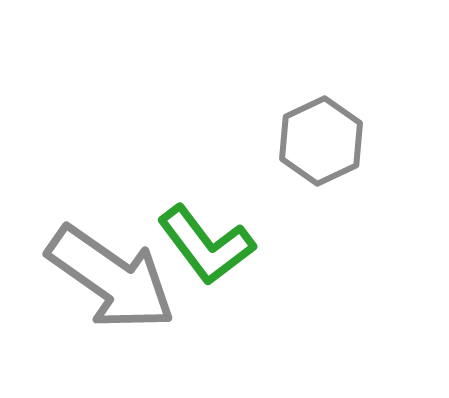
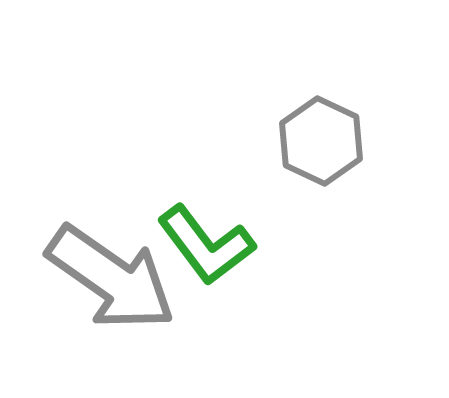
gray hexagon: rotated 10 degrees counterclockwise
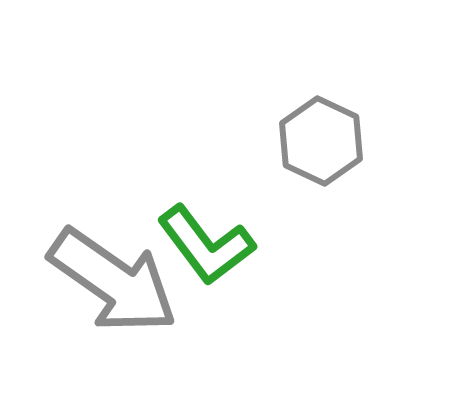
gray arrow: moved 2 px right, 3 px down
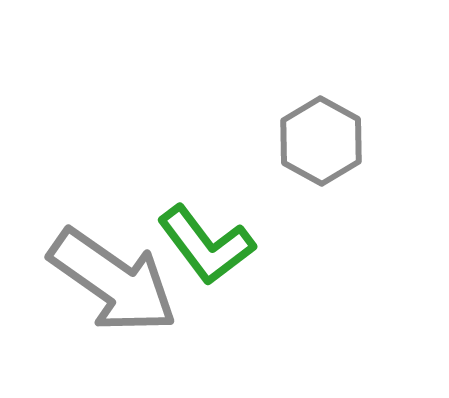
gray hexagon: rotated 4 degrees clockwise
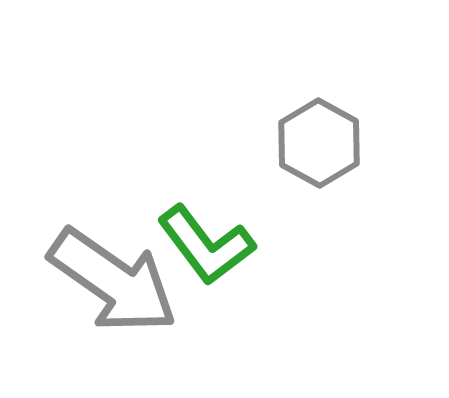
gray hexagon: moved 2 px left, 2 px down
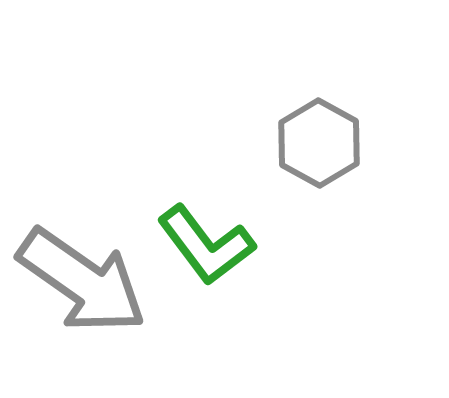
gray arrow: moved 31 px left
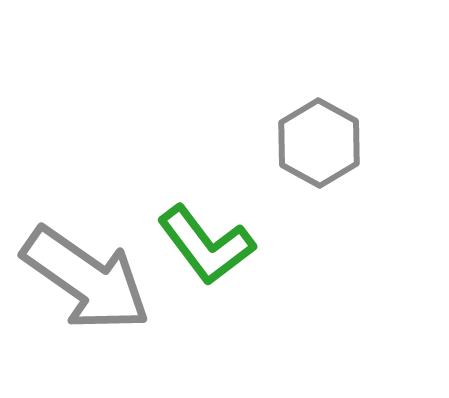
gray arrow: moved 4 px right, 2 px up
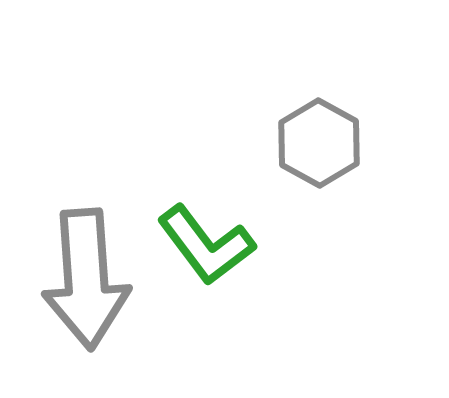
gray arrow: rotated 51 degrees clockwise
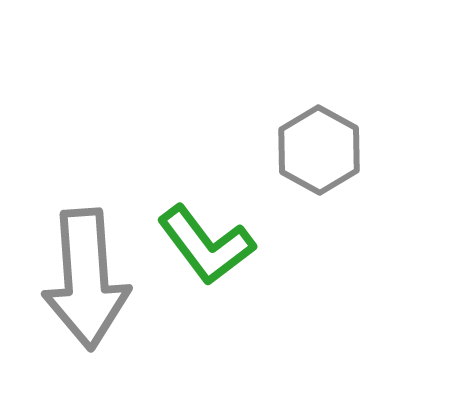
gray hexagon: moved 7 px down
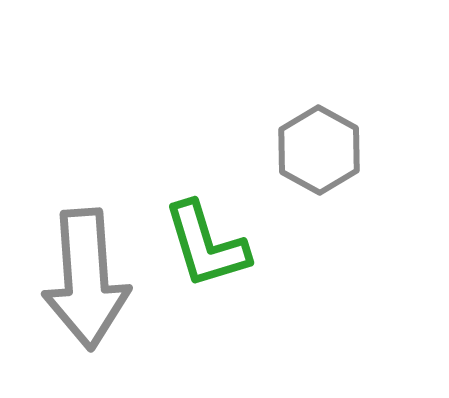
green L-shape: rotated 20 degrees clockwise
